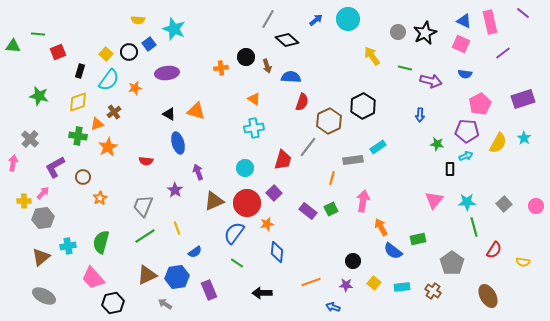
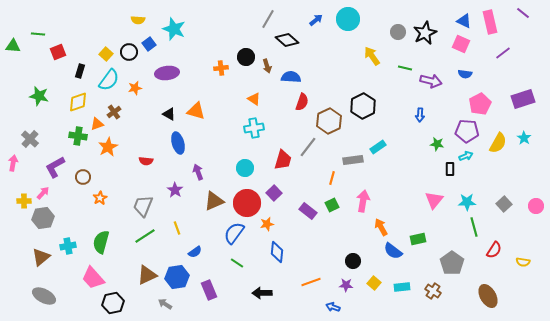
green square at (331, 209): moved 1 px right, 4 px up
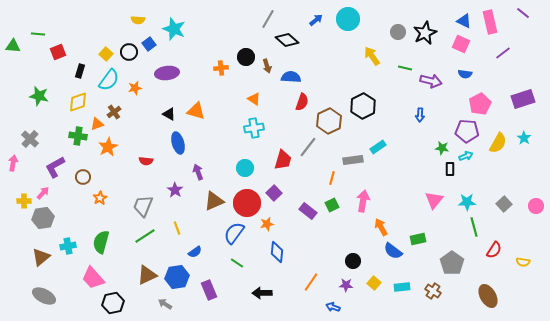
green star at (437, 144): moved 5 px right, 4 px down
orange line at (311, 282): rotated 36 degrees counterclockwise
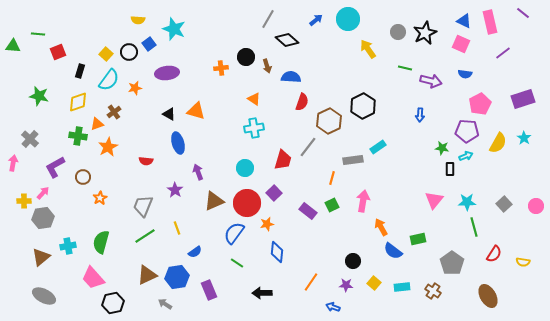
yellow arrow at (372, 56): moved 4 px left, 7 px up
red semicircle at (494, 250): moved 4 px down
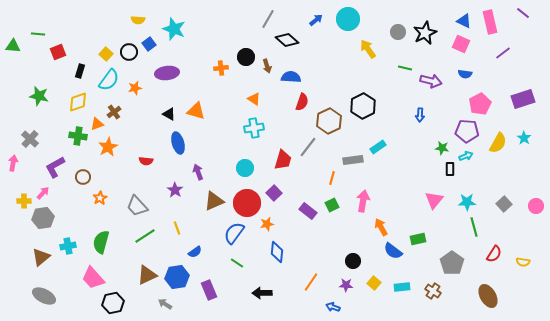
gray trapezoid at (143, 206): moved 6 px left; rotated 65 degrees counterclockwise
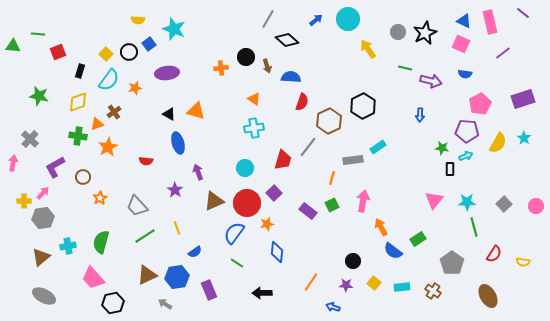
green rectangle at (418, 239): rotated 21 degrees counterclockwise
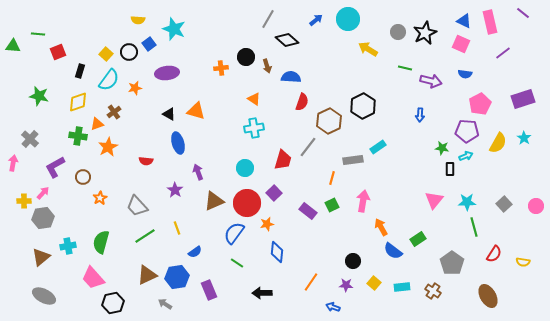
yellow arrow at (368, 49): rotated 24 degrees counterclockwise
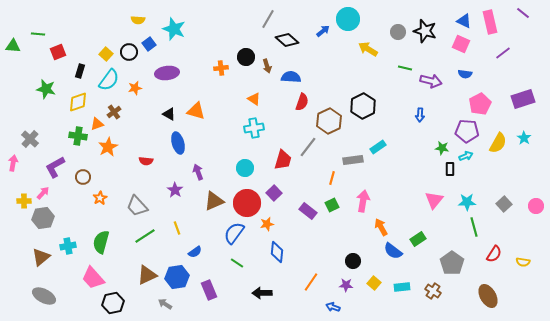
blue arrow at (316, 20): moved 7 px right, 11 px down
black star at (425, 33): moved 2 px up; rotated 30 degrees counterclockwise
green star at (39, 96): moved 7 px right, 7 px up
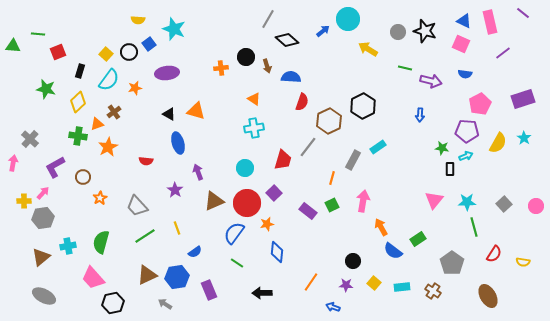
yellow diamond at (78, 102): rotated 25 degrees counterclockwise
gray rectangle at (353, 160): rotated 54 degrees counterclockwise
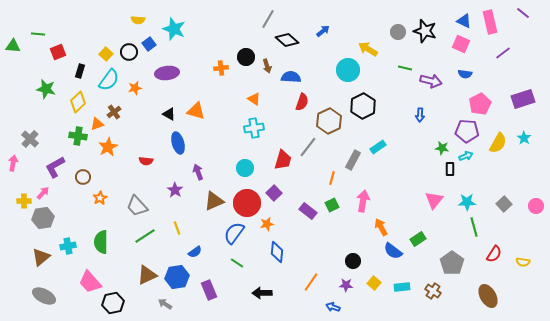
cyan circle at (348, 19): moved 51 px down
green semicircle at (101, 242): rotated 15 degrees counterclockwise
pink trapezoid at (93, 278): moved 3 px left, 4 px down
